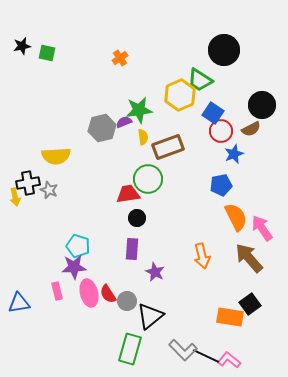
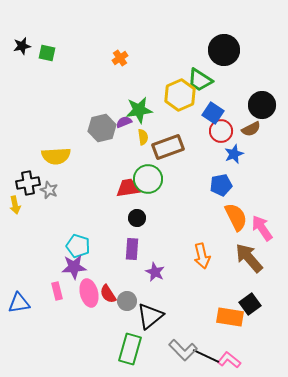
red trapezoid at (128, 194): moved 6 px up
yellow arrow at (15, 197): moved 8 px down
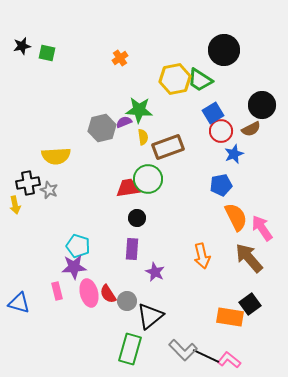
yellow hexagon at (180, 95): moved 5 px left, 16 px up; rotated 12 degrees clockwise
green star at (139, 110): rotated 12 degrees clockwise
blue square at (213, 113): rotated 25 degrees clockwise
blue triangle at (19, 303): rotated 25 degrees clockwise
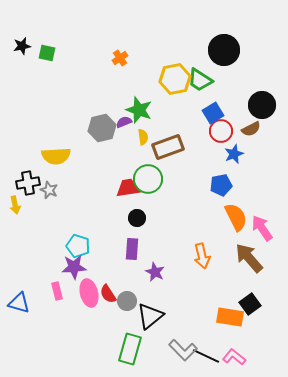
green star at (139, 110): rotated 16 degrees clockwise
pink L-shape at (229, 360): moved 5 px right, 3 px up
